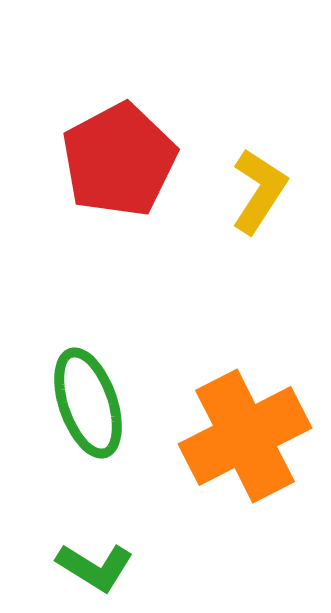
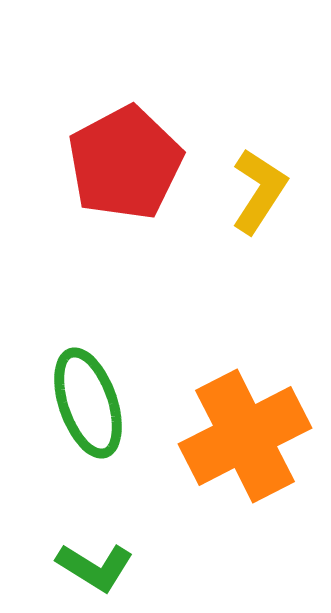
red pentagon: moved 6 px right, 3 px down
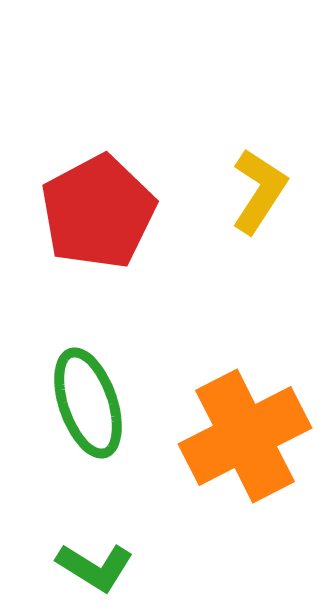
red pentagon: moved 27 px left, 49 px down
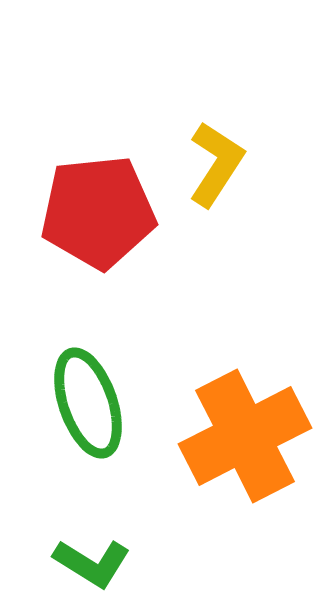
yellow L-shape: moved 43 px left, 27 px up
red pentagon: rotated 22 degrees clockwise
green L-shape: moved 3 px left, 4 px up
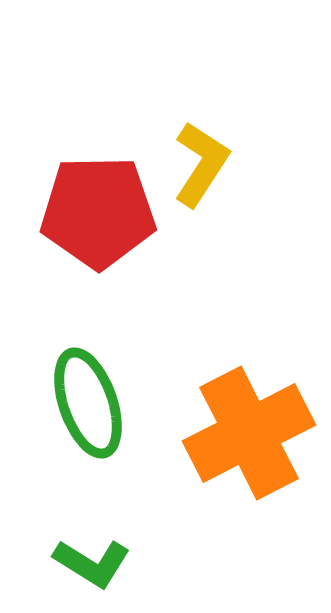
yellow L-shape: moved 15 px left
red pentagon: rotated 5 degrees clockwise
orange cross: moved 4 px right, 3 px up
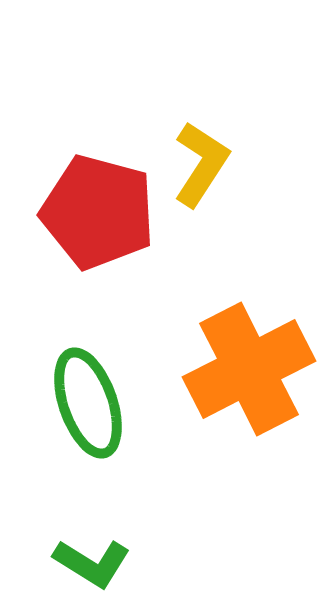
red pentagon: rotated 16 degrees clockwise
orange cross: moved 64 px up
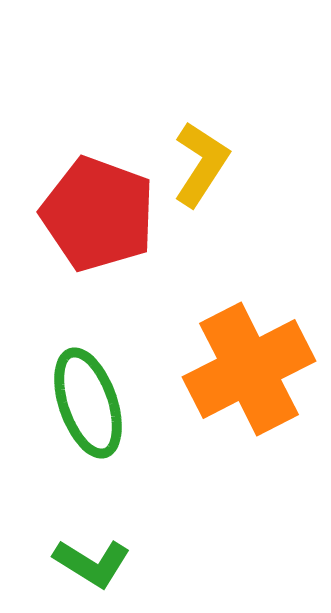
red pentagon: moved 2 px down; rotated 5 degrees clockwise
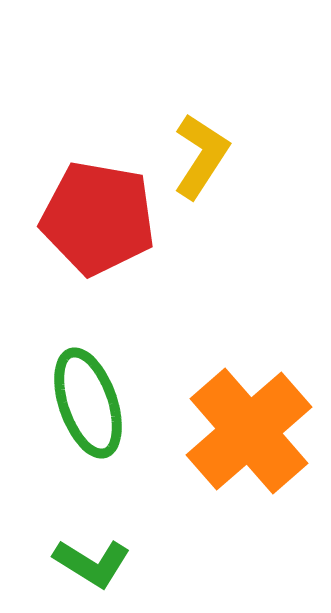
yellow L-shape: moved 8 px up
red pentagon: moved 4 px down; rotated 10 degrees counterclockwise
orange cross: moved 62 px down; rotated 14 degrees counterclockwise
